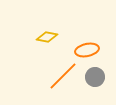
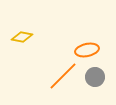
yellow diamond: moved 25 px left
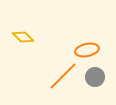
yellow diamond: moved 1 px right; rotated 35 degrees clockwise
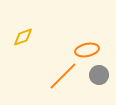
yellow diamond: rotated 65 degrees counterclockwise
gray circle: moved 4 px right, 2 px up
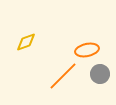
yellow diamond: moved 3 px right, 5 px down
gray circle: moved 1 px right, 1 px up
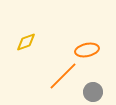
gray circle: moved 7 px left, 18 px down
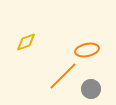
gray circle: moved 2 px left, 3 px up
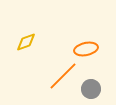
orange ellipse: moved 1 px left, 1 px up
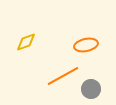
orange ellipse: moved 4 px up
orange line: rotated 16 degrees clockwise
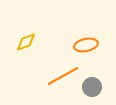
gray circle: moved 1 px right, 2 px up
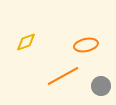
gray circle: moved 9 px right, 1 px up
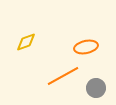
orange ellipse: moved 2 px down
gray circle: moved 5 px left, 2 px down
